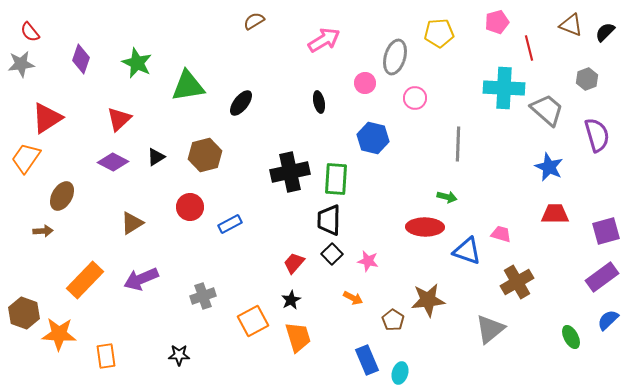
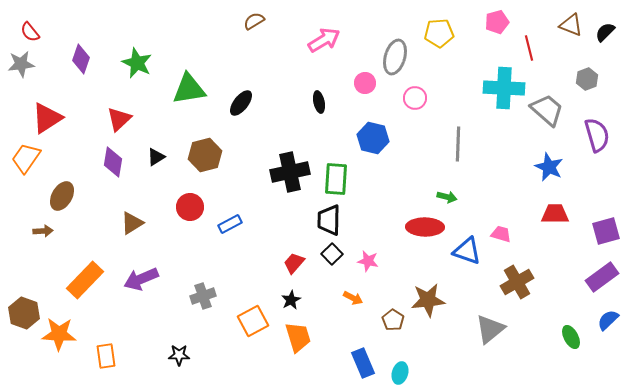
green triangle at (188, 86): moved 1 px right, 3 px down
purple diamond at (113, 162): rotated 72 degrees clockwise
blue rectangle at (367, 360): moved 4 px left, 3 px down
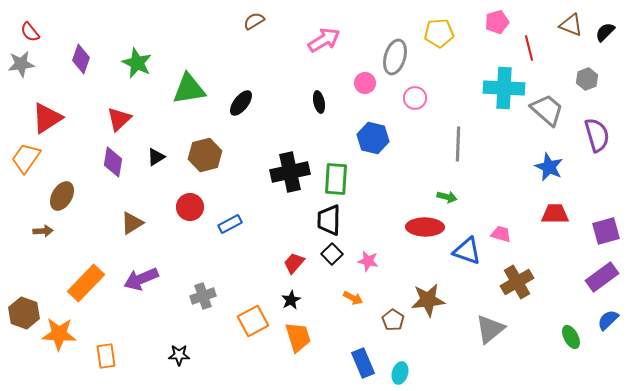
orange rectangle at (85, 280): moved 1 px right, 3 px down
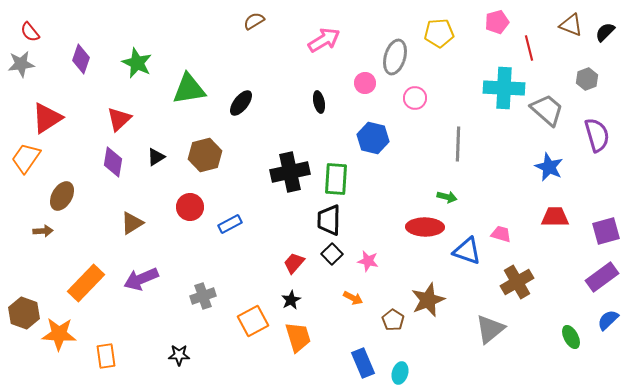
red trapezoid at (555, 214): moved 3 px down
brown star at (428, 300): rotated 16 degrees counterclockwise
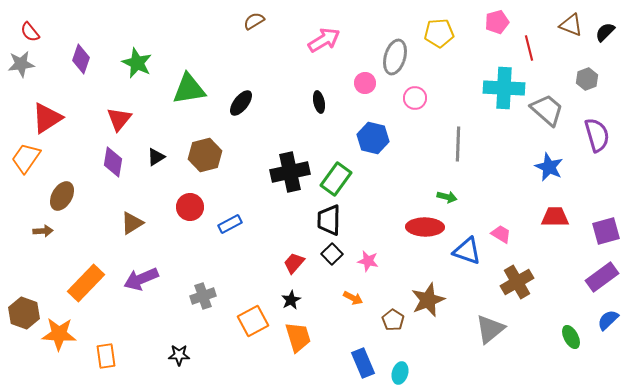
red triangle at (119, 119): rotated 8 degrees counterclockwise
green rectangle at (336, 179): rotated 32 degrees clockwise
pink trapezoid at (501, 234): rotated 15 degrees clockwise
